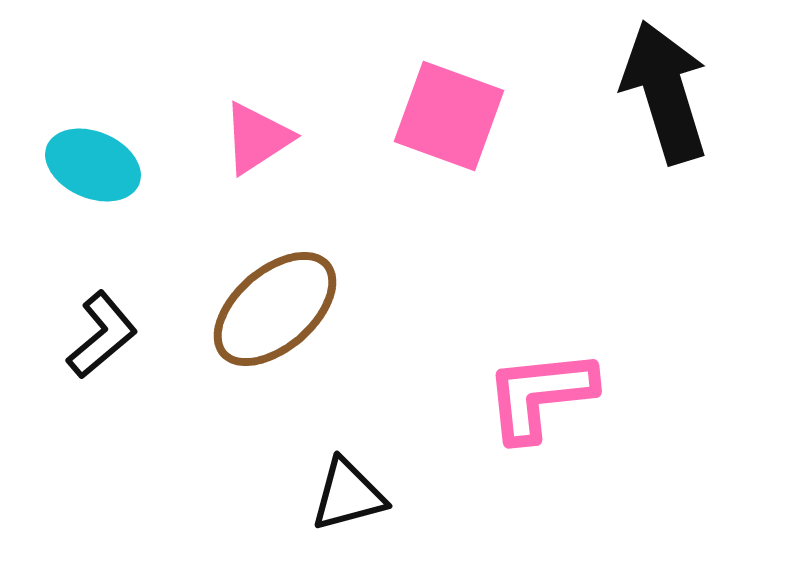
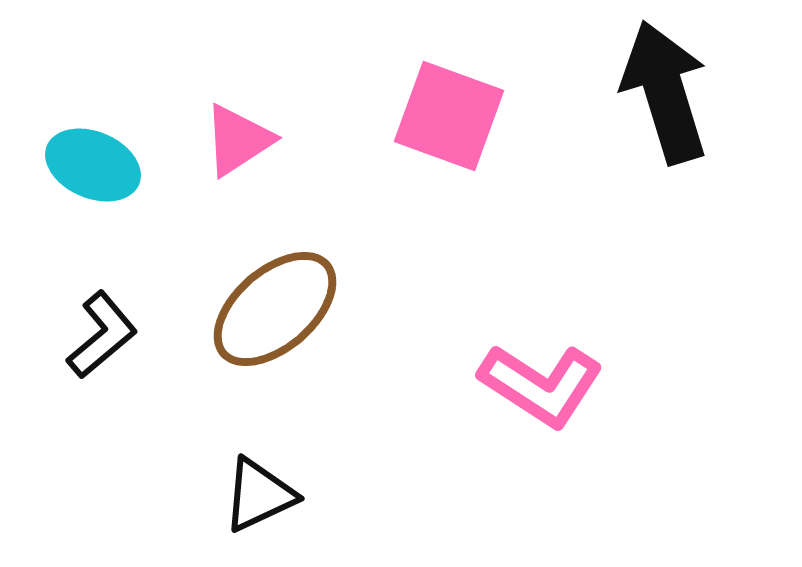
pink triangle: moved 19 px left, 2 px down
pink L-shape: moved 1 px right, 10 px up; rotated 141 degrees counterclockwise
black triangle: moved 89 px left; rotated 10 degrees counterclockwise
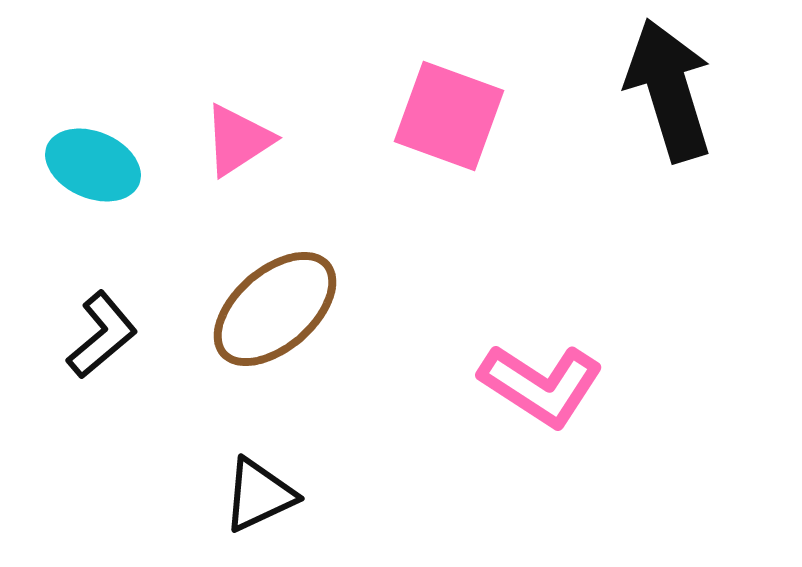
black arrow: moved 4 px right, 2 px up
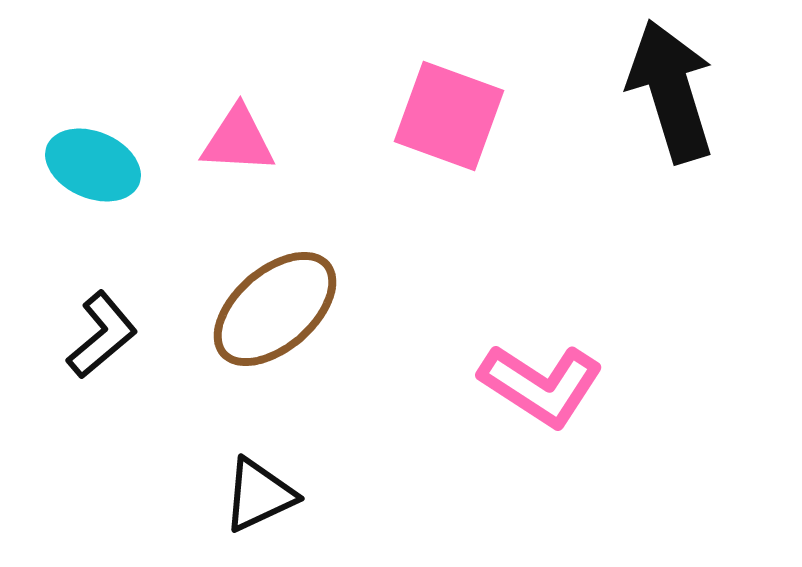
black arrow: moved 2 px right, 1 px down
pink triangle: rotated 36 degrees clockwise
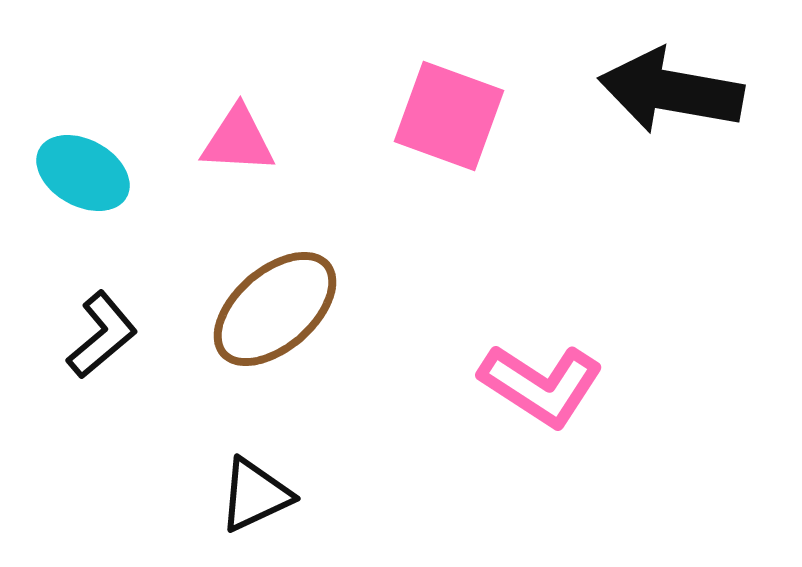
black arrow: rotated 63 degrees counterclockwise
cyan ellipse: moved 10 px left, 8 px down; rotated 6 degrees clockwise
black triangle: moved 4 px left
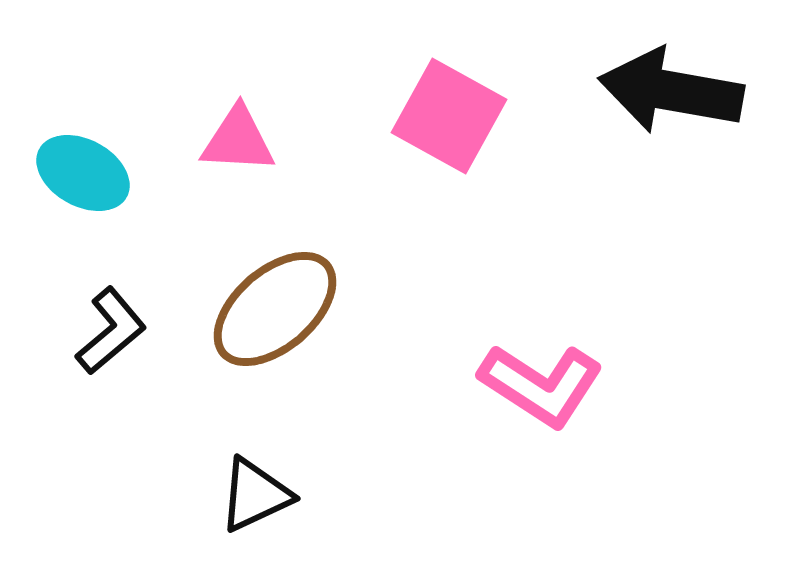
pink square: rotated 9 degrees clockwise
black L-shape: moved 9 px right, 4 px up
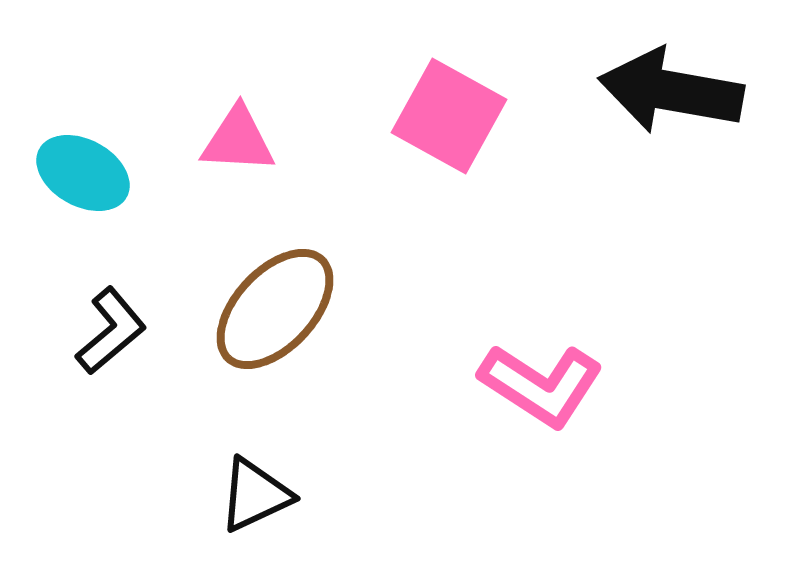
brown ellipse: rotated 6 degrees counterclockwise
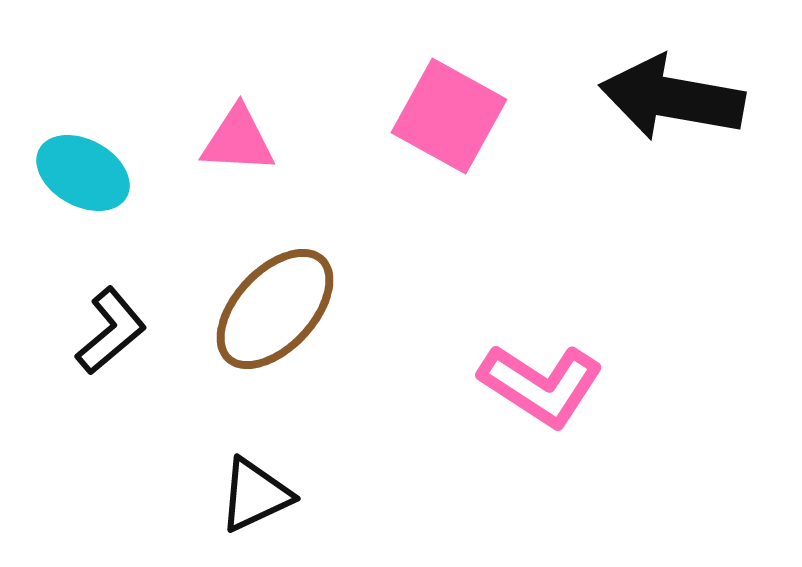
black arrow: moved 1 px right, 7 px down
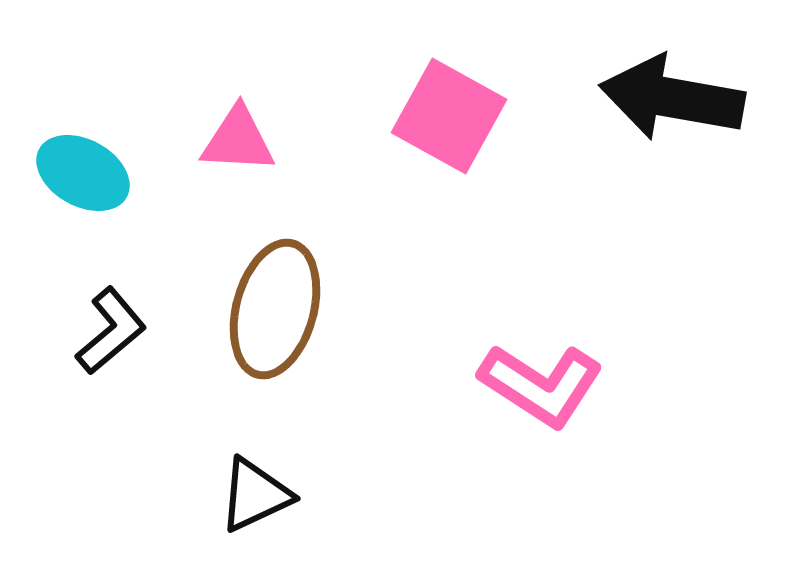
brown ellipse: rotated 28 degrees counterclockwise
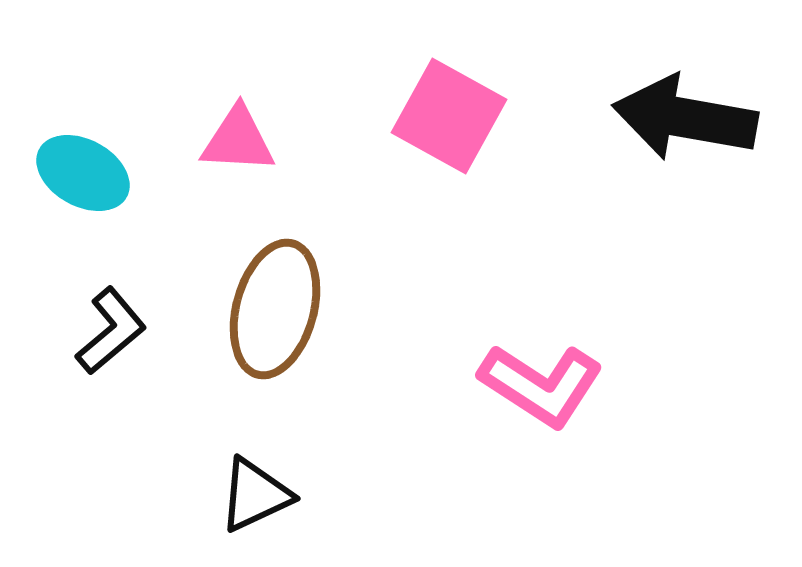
black arrow: moved 13 px right, 20 px down
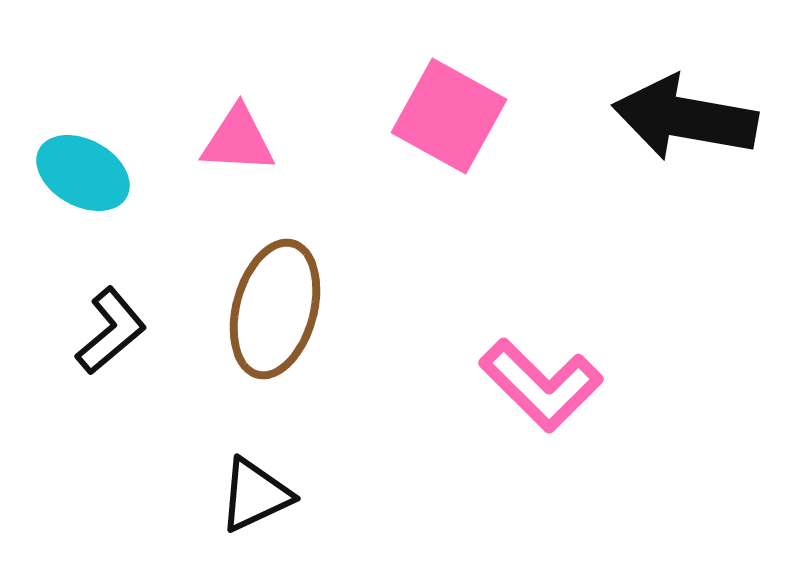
pink L-shape: rotated 12 degrees clockwise
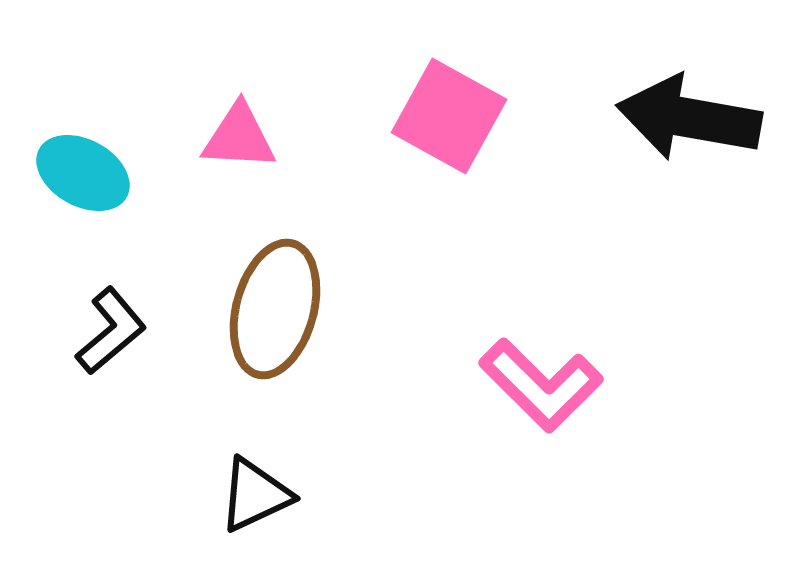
black arrow: moved 4 px right
pink triangle: moved 1 px right, 3 px up
